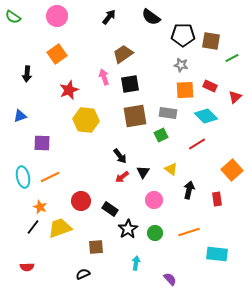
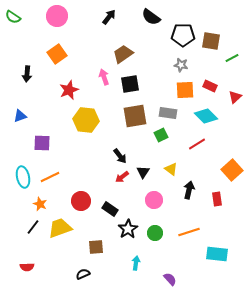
orange star at (40, 207): moved 3 px up
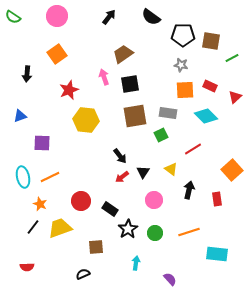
red line at (197, 144): moved 4 px left, 5 px down
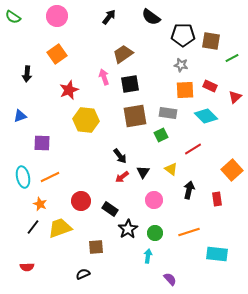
cyan arrow at (136, 263): moved 12 px right, 7 px up
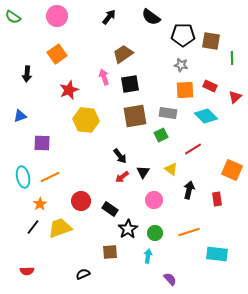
green line at (232, 58): rotated 64 degrees counterclockwise
orange square at (232, 170): rotated 25 degrees counterclockwise
orange star at (40, 204): rotated 16 degrees clockwise
brown square at (96, 247): moved 14 px right, 5 px down
red semicircle at (27, 267): moved 4 px down
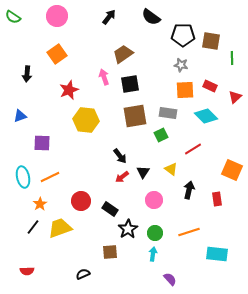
cyan arrow at (148, 256): moved 5 px right, 2 px up
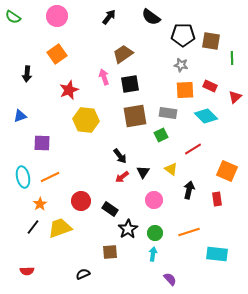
orange square at (232, 170): moved 5 px left, 1 px down
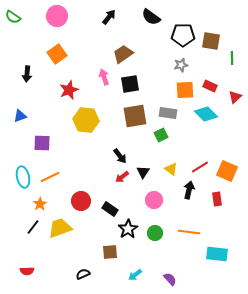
gray star at (181, 65): rotated 24 degrees counterclockwise
cyan diamond at (206, 116): moved 2 px up
red line at (193, 149): moved 7 px right, 18 px down
orange line at (189, 232): rotated 25 degrees clockwise
cyan arrow at (153, 254): moved 18 px left, 21 px down; rotated 136 degrees counterclockwise
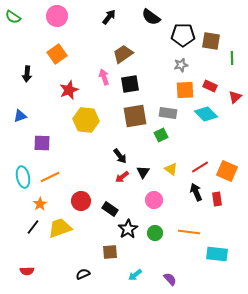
black arrow at (189, 190): moved 7 px right, 2 px down; rotated 36 degrees counterclockwise
